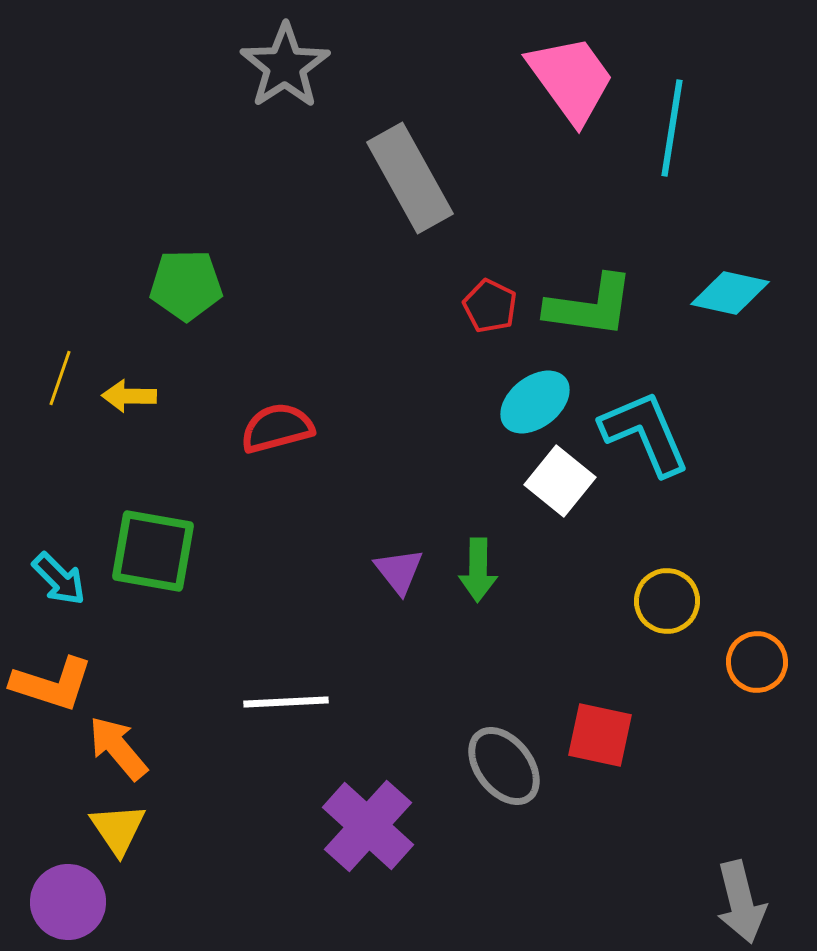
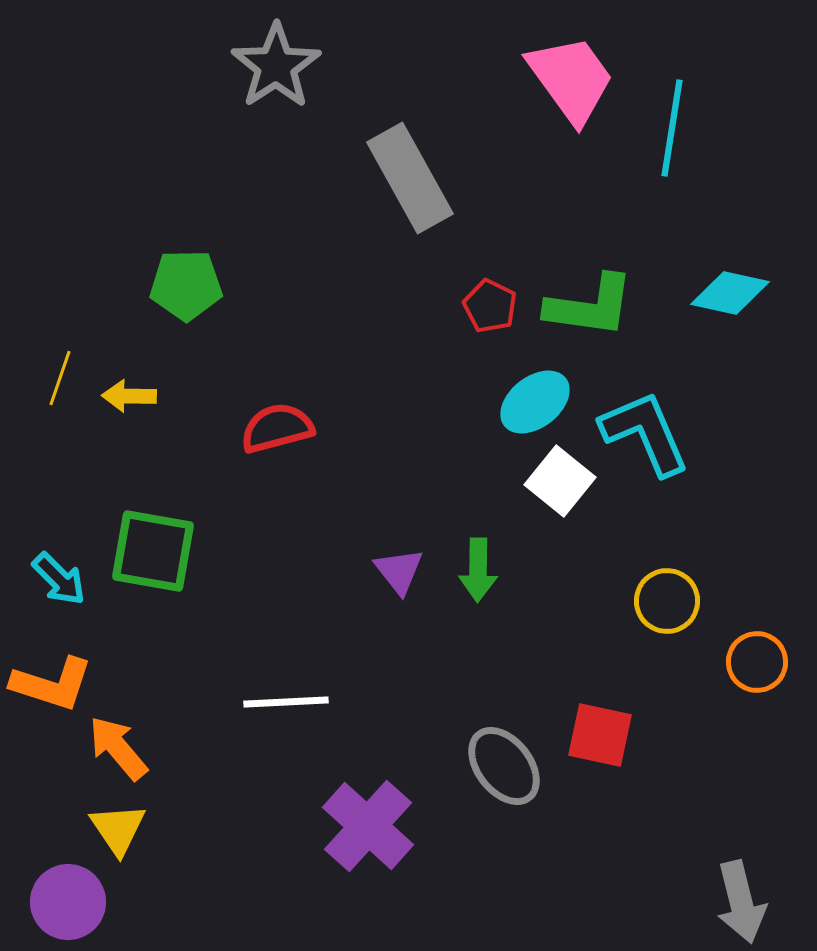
gray star: moved 9 px left
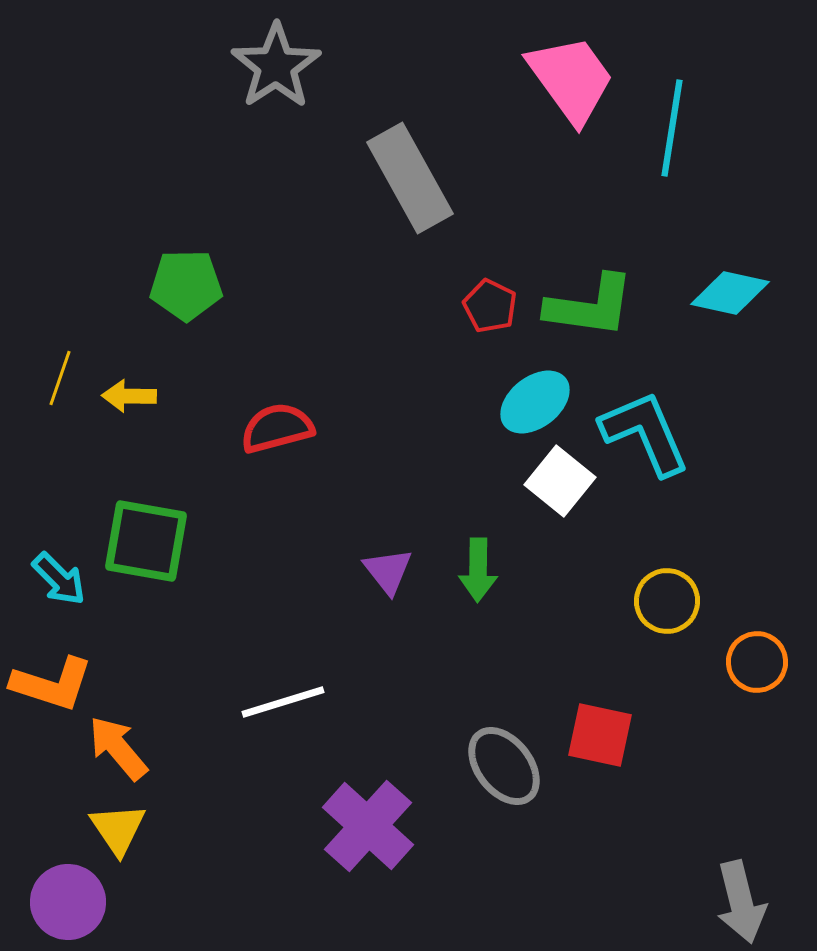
green square: moved 7 px left, 10 px up
purple triangle: moved 11 px left
white line: moved 3 px left; rotated 14 degrees counterclockwise
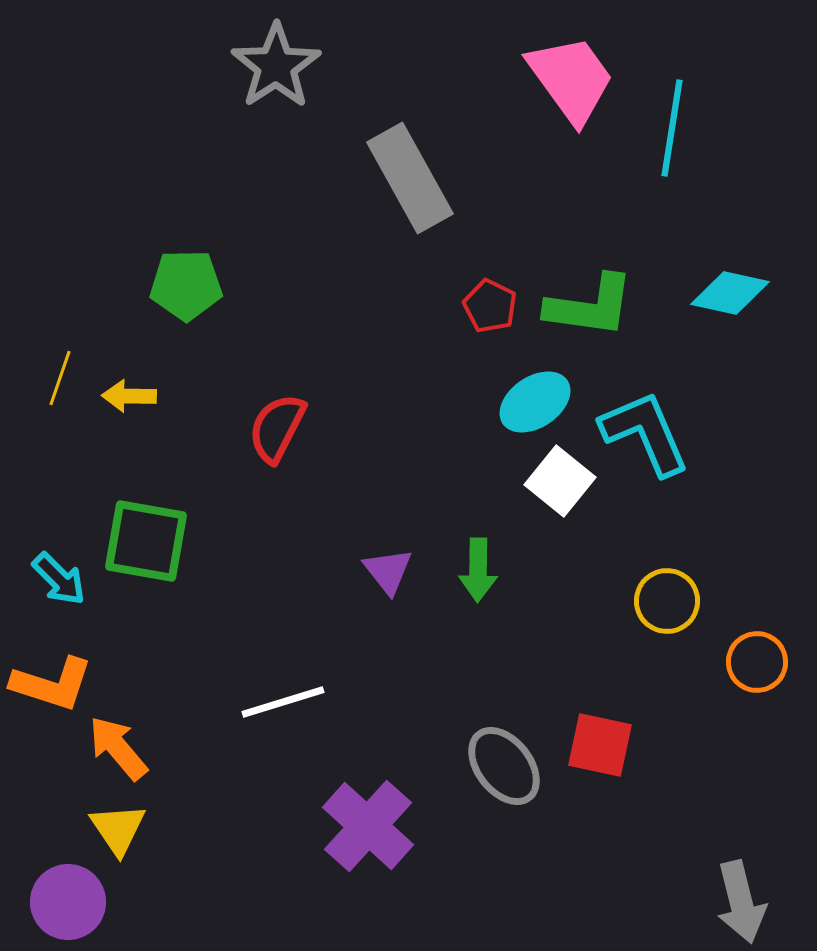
cyan ellipse: rotated 4 degrees clockwise
red semicircle: rotated 48 degrees counterclockwise
red square: moved 10 px down
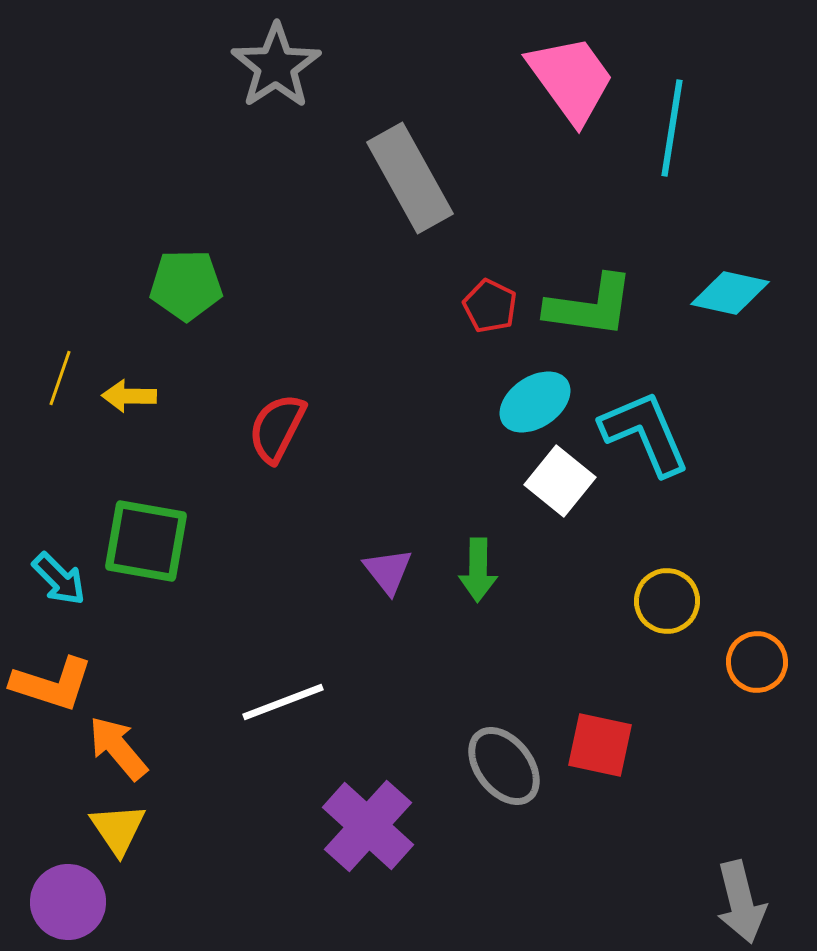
white line: rotated 4 degrees counterclockwise
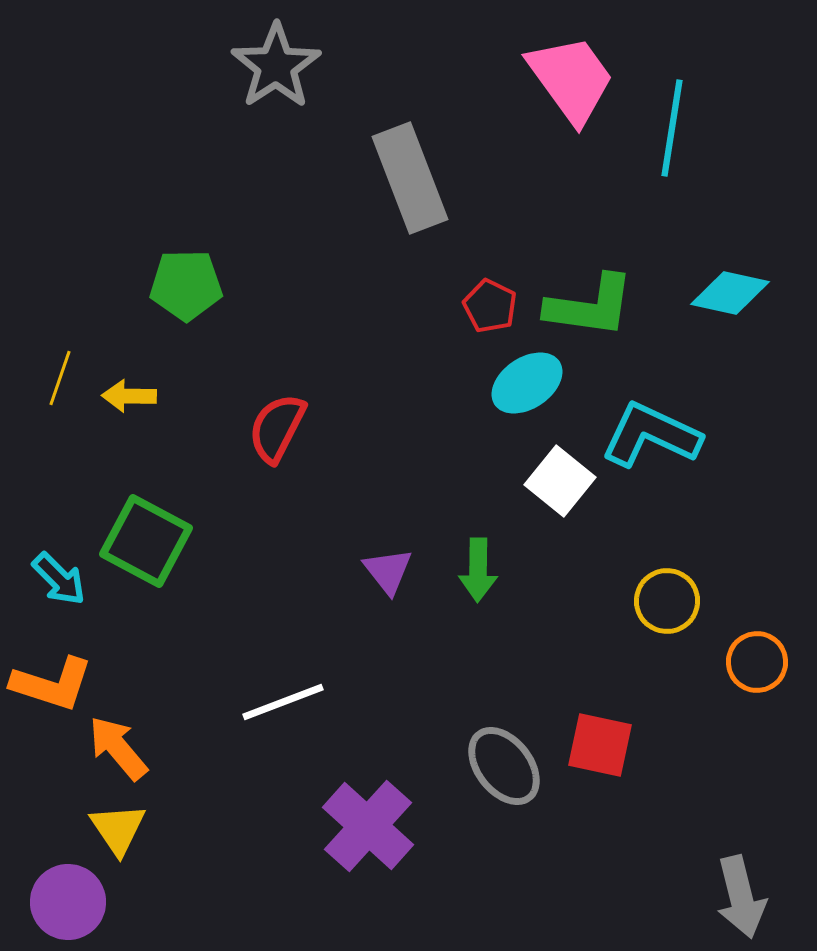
gray rectangle: rotated 8 degrees clockwise
cyan ellipse: moved 8 px left, 19 px up
cyan L-shape: moved 6 px right, 2 px down; rotated 42 degrees counterclockwise
green square: rotated 18 degrees clockwise
gray arrow: moved 5 px up
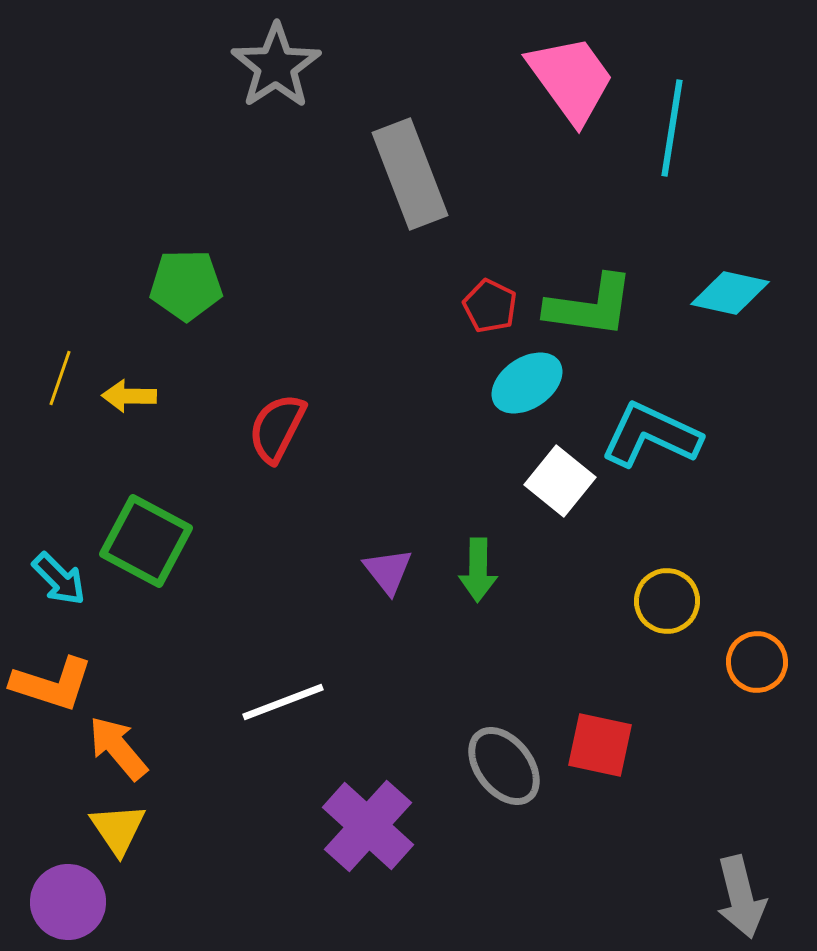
gray rectangle: moved 4 px up
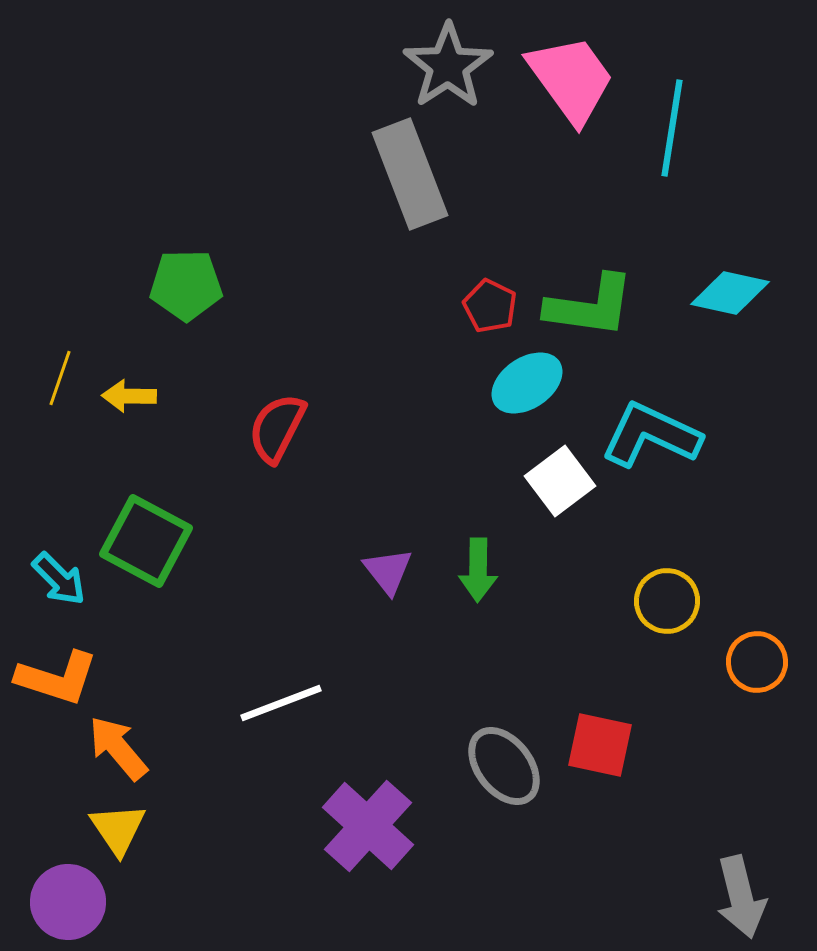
gray star: moved 172 px right
white square: rotated 14 degrees clockwise
orange L-shape: moved 5 px right, 6 px up
white line: moved 2 px left, 1 px down
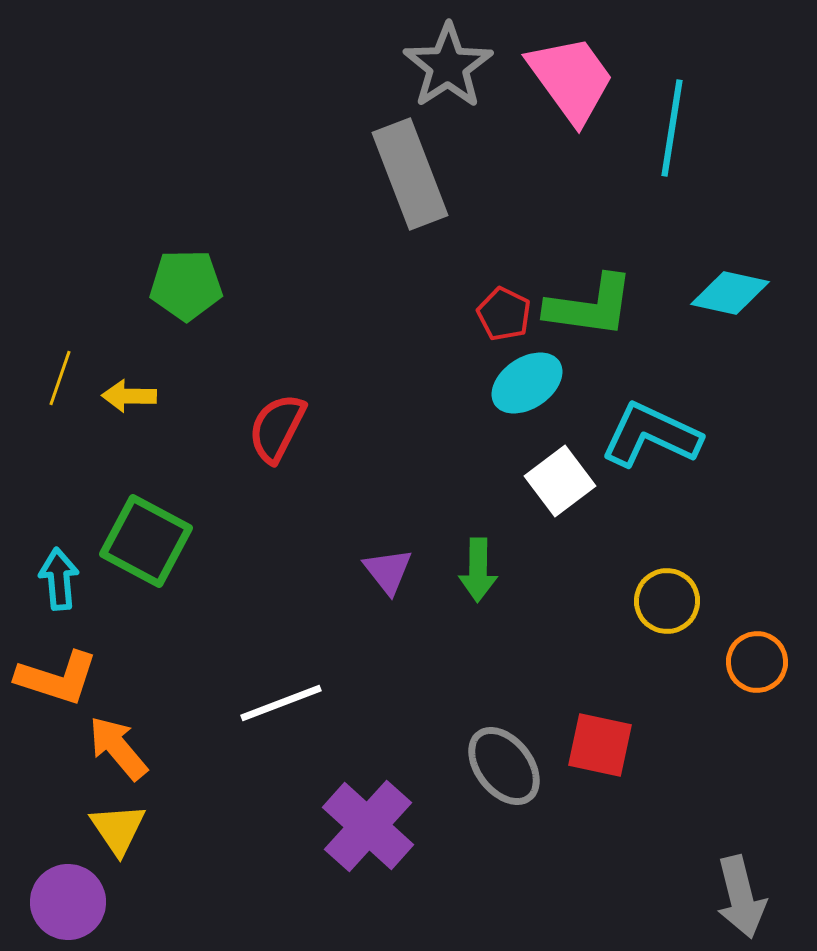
red pentagon: moved 14 px right, 8 px down
cyan arrow: rotated 140 degrees counterclockwise
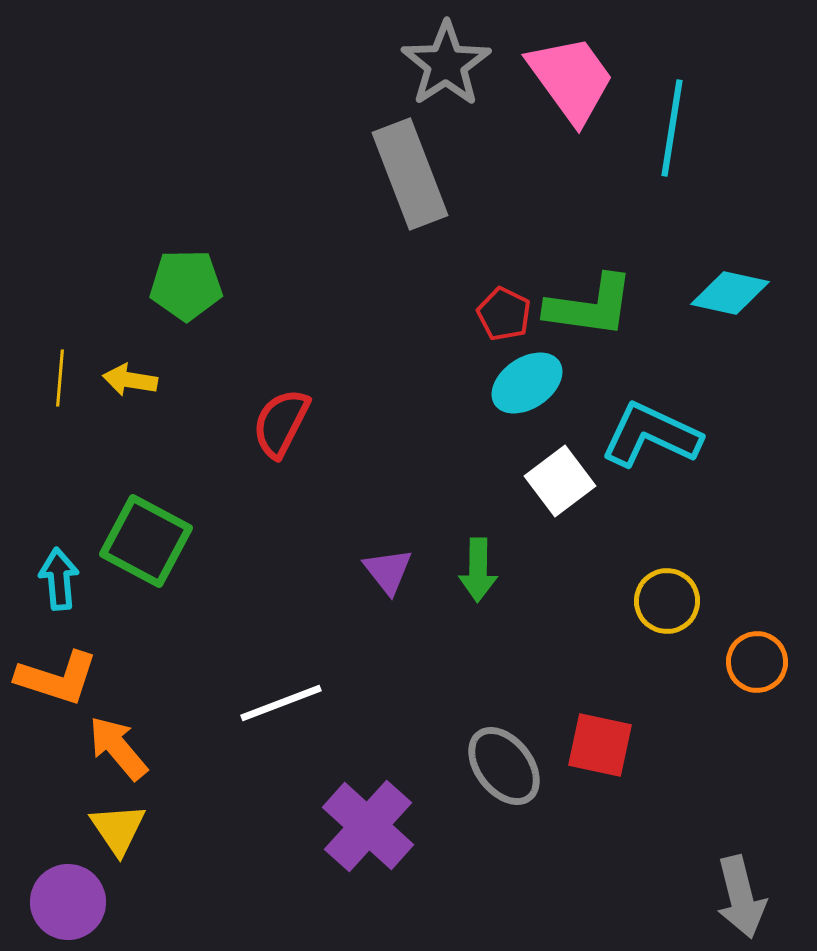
gray star: moved 2 px left, 2 px up
yellow line: rotated 14 degrees counterclockwise
yellow arrow: moved 1 px right, 16 px up; rotated 8 degrees clockwise
red semicircle: moved 4 px right, 5 px up
